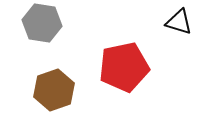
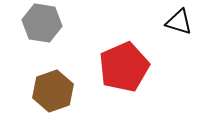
red pentagon: rotated 12 degrees counterclockwise
brown hexagon: moved 1 px left, 1 px down
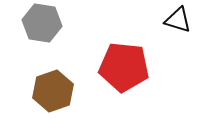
black triangle: moved 1 px left, 2 px up
red pentagon: rotated 30 degrees clockwise
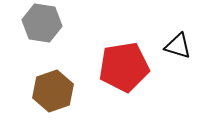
black triangle: moved 26 px down
red pentagon: rotated 15 degrees counterclockwise
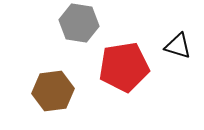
gray hexagon: moved 37 px right
brown hexagon: rotated 12 degrees clockwise
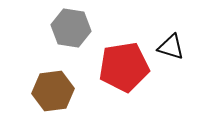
gray hexagon: moved 8 px left, 5 px down
black triangle: moved 7 px left, 1 px down
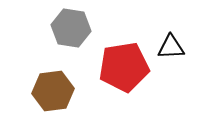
black triangle: rotated 20 degrees counterclockwise
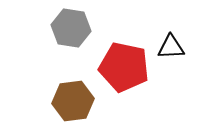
red pentagon: rotated 21 degrees clockwise
brown hexagon: moved 20 px right, 10 px down
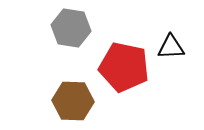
brown hexagon: rotated 9 degrees clockwise
